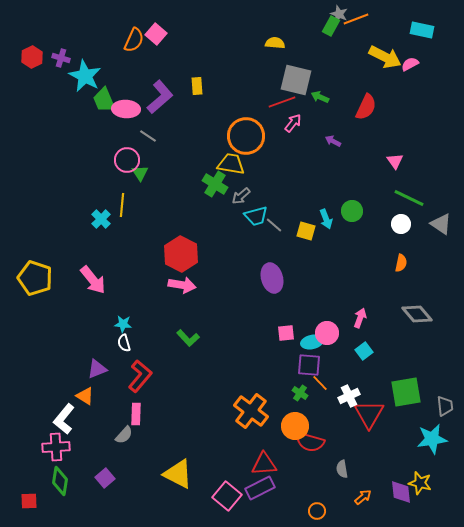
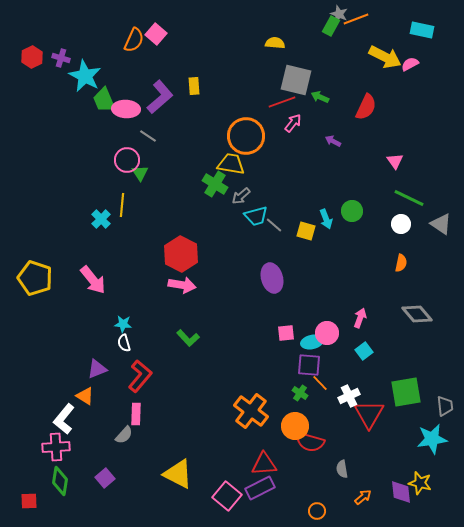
yellow rectangle at (197, 86): moved 3 px left
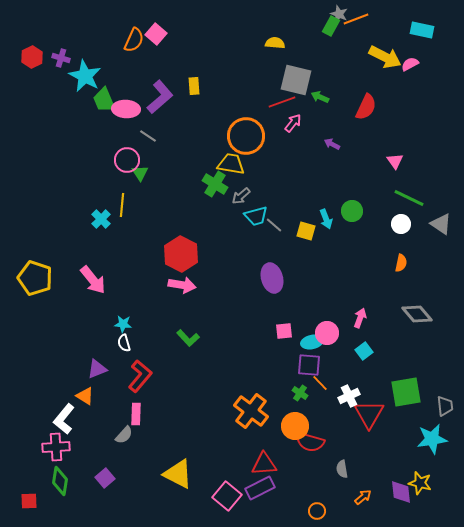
purple arrow at (333, 141): moved 1 px left, 3 px down
pink square at (286, 333): moved 2 px left, 2 px up
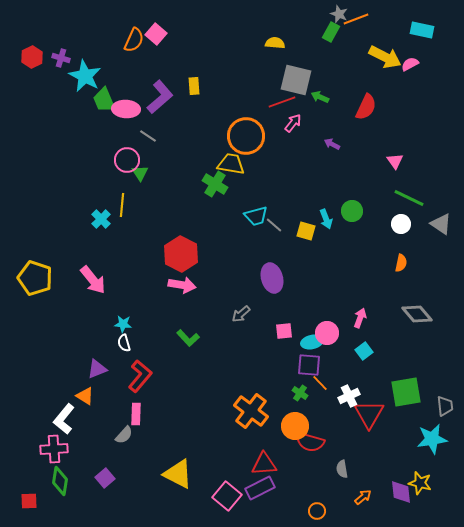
green rectangle at (331, 26): moved 6 px down
gray arrow at (241, 196): moved 118 px down
pink cross at (56, 447): moved 2 px left, 2 px down
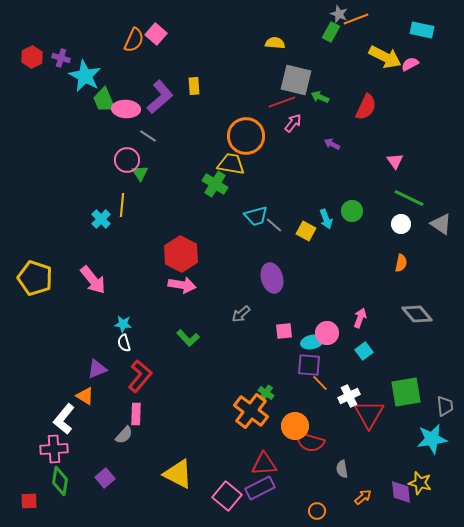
yellow square at (306, 231): rotated 12 degrees clockwise
green cross at (300, 393): moved 34 px left
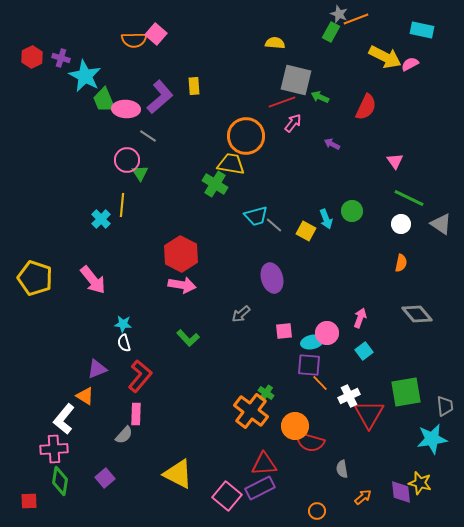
orange semicircle at (134, 40): rotated 65 degrees clockwise
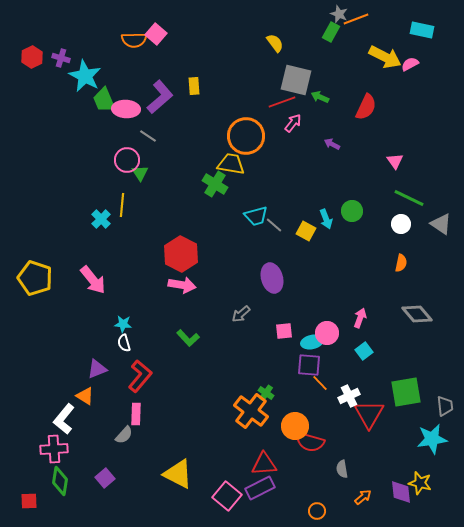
yellow semicircle at (275, 43): rotated 48 degrees clockwise
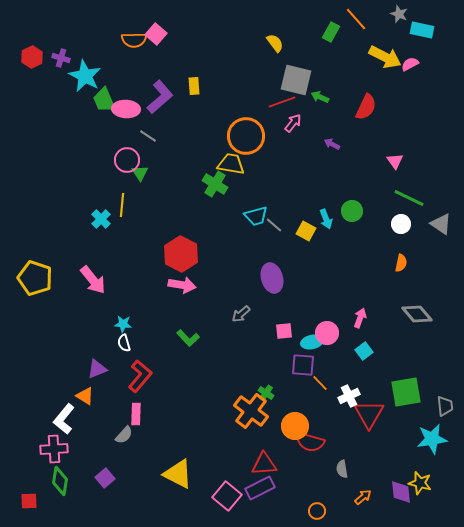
gray star at (339, 14): moved 60 px right
orange line at (356, 19): rotated 70 degrees clockwise
purple square at (309, 365): moved 6 px left
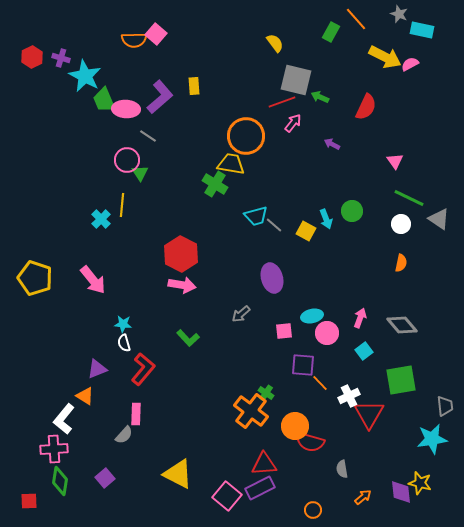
gray triangle at (441, 224): moved 2 px left, 5 px up
gray diamond at (417, 314): moved 15 px left, 11 px down
cyan ellipse at (312, 342): moved 26 px up
red L-shape at (140, 376): moved 3 px right, 7 px up
green square at (406, 392): moved 5 px left, 12 px up
orange circle at (317, 511): moved 4 px left, 1 px up
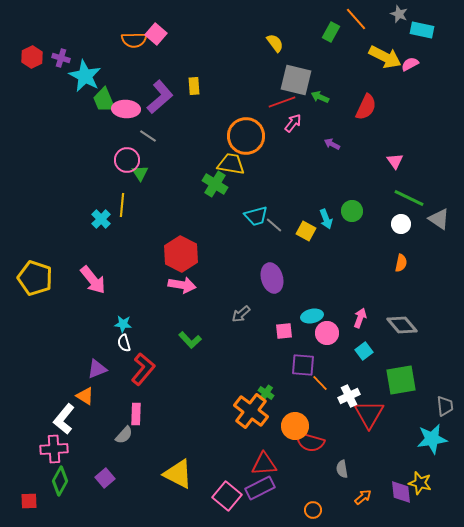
green L-shape at (188, 338): moved 2 px right, 2 px down
green diamond at (60, 481): rotated 20 degrees clockwise
